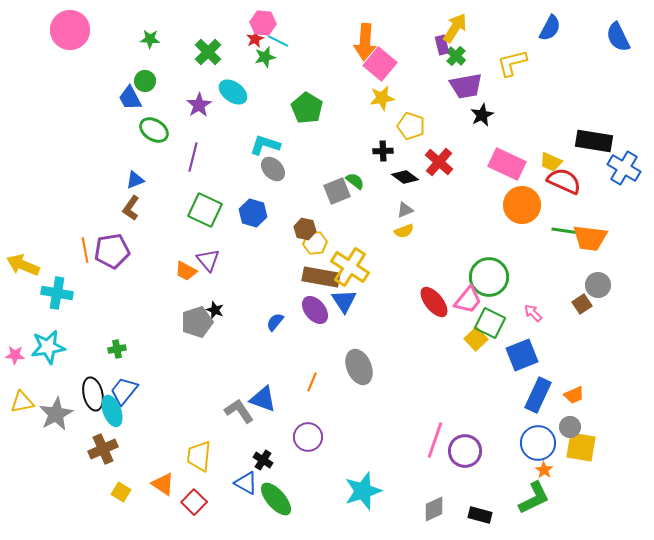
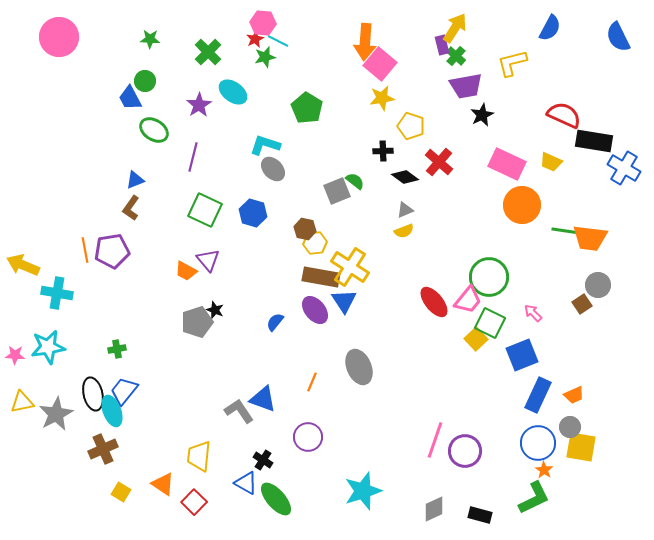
pink circle at (70, 30): moved 11 px left, 7 px down
red semicircle at (564, 181): moved 66 px up
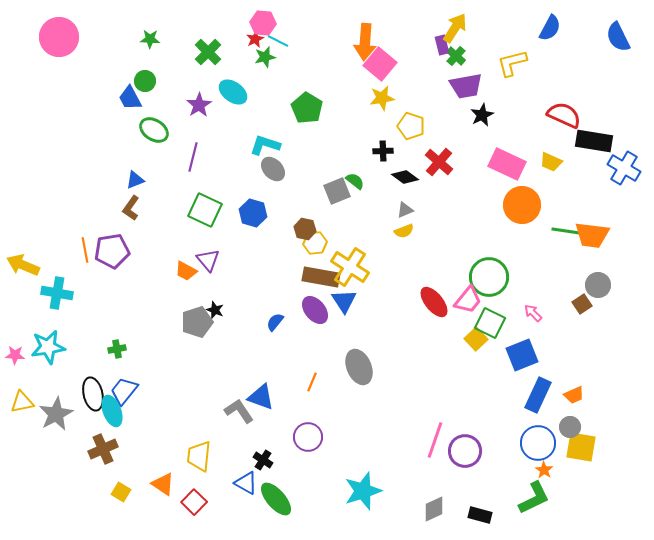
orange trapezoid at (590, 238): moved 2 px right, 3 px up
blue triangle at (263, 399): moved 2 px left, 2 px up
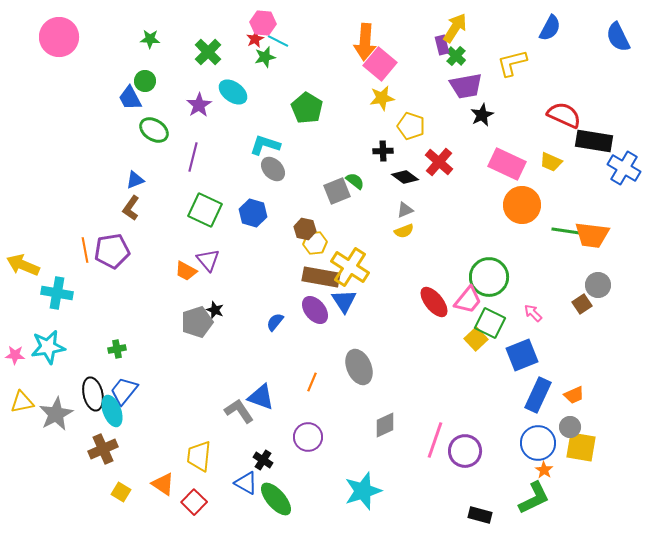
gray diamond at (434, 509): moved 49 px left, 84 px up
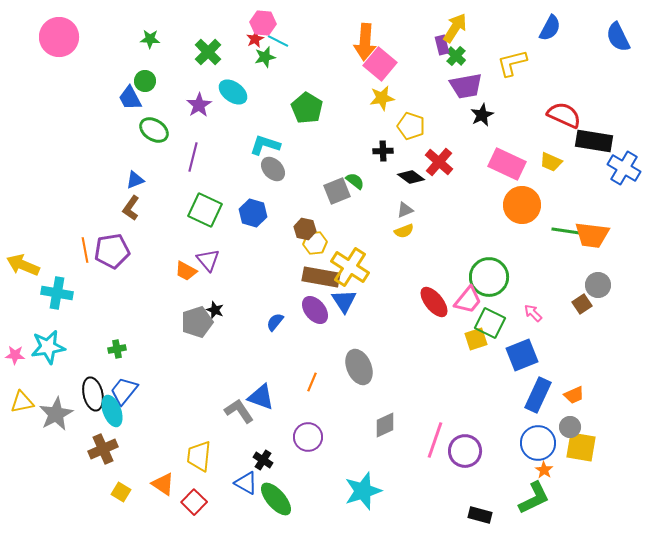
black diamond at (405, 177): moved 6 px right
yellow square at (476, 339): rotated 25 degrees clockwise
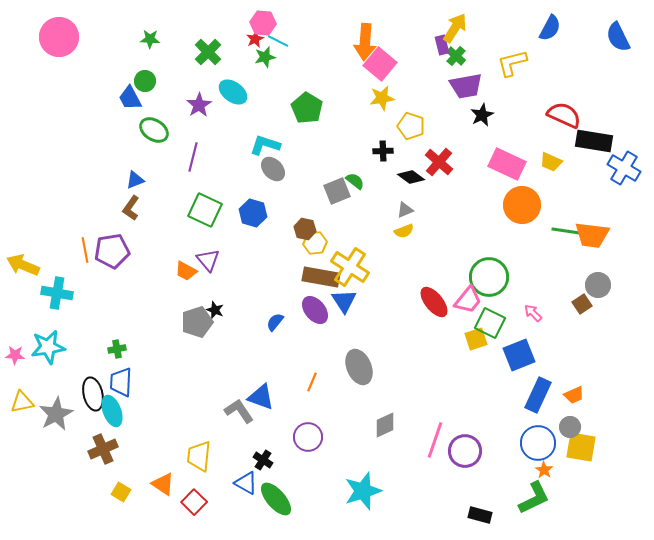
blue square at (522, 355): moved 3 px left
blue trapezoid at (124, 391): moved 3 px left, 9 px up; rotated 36 degrees counterclockwise
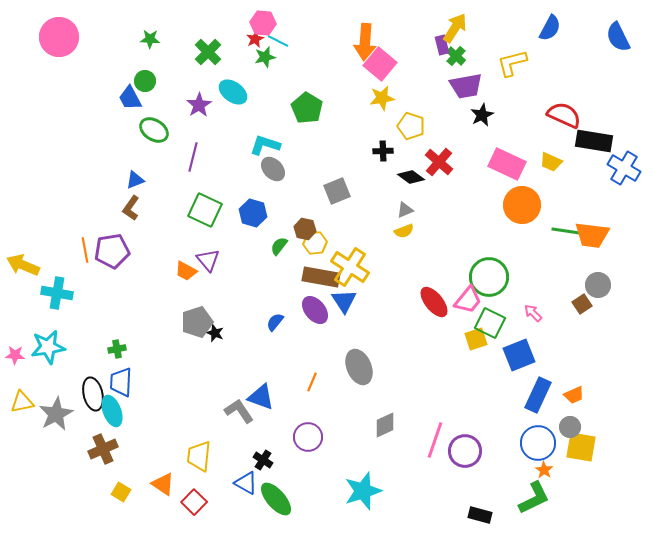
green semicircle at (355, 181): moved 76 px left, 65 px down; rotated 90 degrees counterclockwise
black star at (215, 310): moved 23 px down
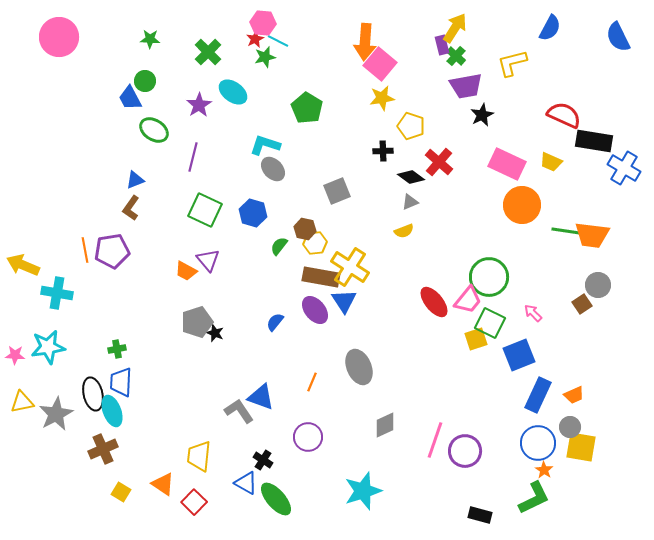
gray triangle at (405, 210): moved 5 px right, 8 px up
